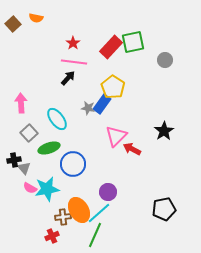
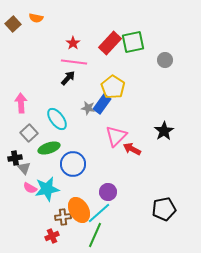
red rectangle: moved 1 px left, 4 px up
black cross: moved 1 px right, 2 px up
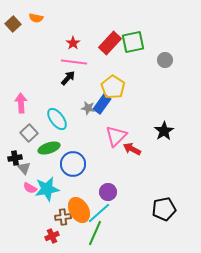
green line: moved 2 px up
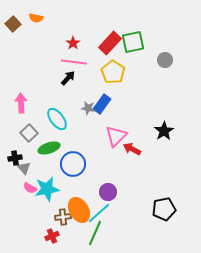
yellow pentagon: moved 15 px up
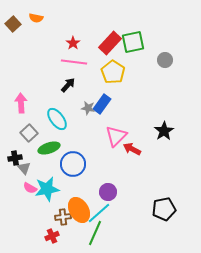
black arrow: moved 7 px down
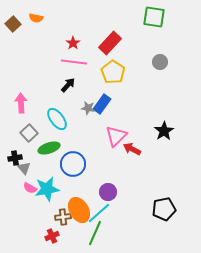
green square: moved 21 px right, 25 px up; rotated 20 degrees clockwise
gray circle: moved 5 px left, 2 px down
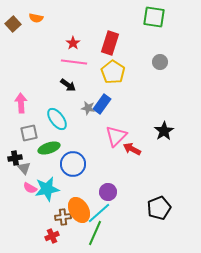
red rectangle: rotated 25 degrees counterclockwise
black arrow: rotated 84 degrees clockwise
gray square: rotated 30 degrees clockwise
black pentagon: moved 5 px left, 1 px up; rotated 10 degrees counterclockwise
